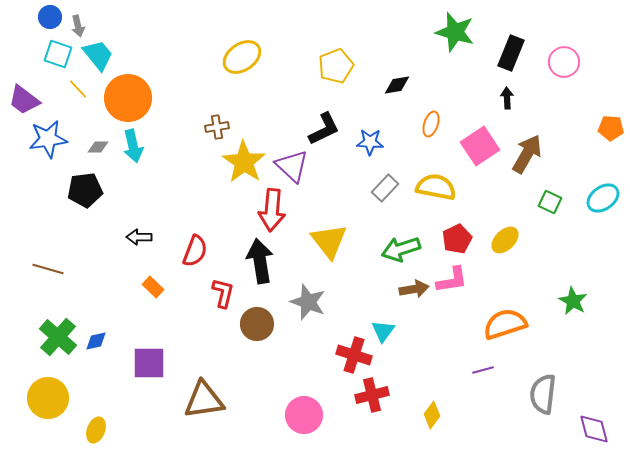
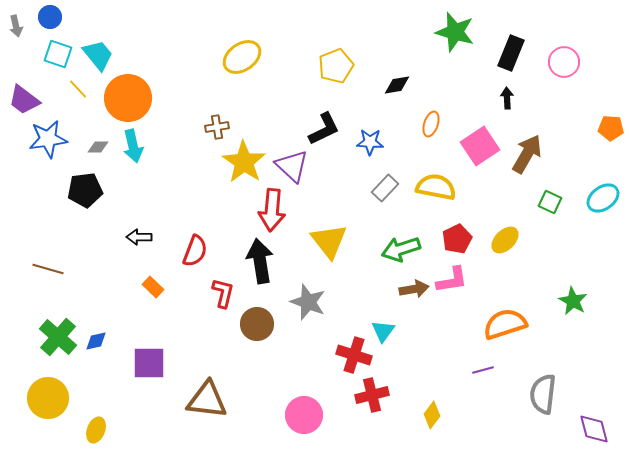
gray arrow at (78, 26): moved 62 px left
brown triangle at (204, 400): moved 3 px right; rotated 15 degrees clockwise
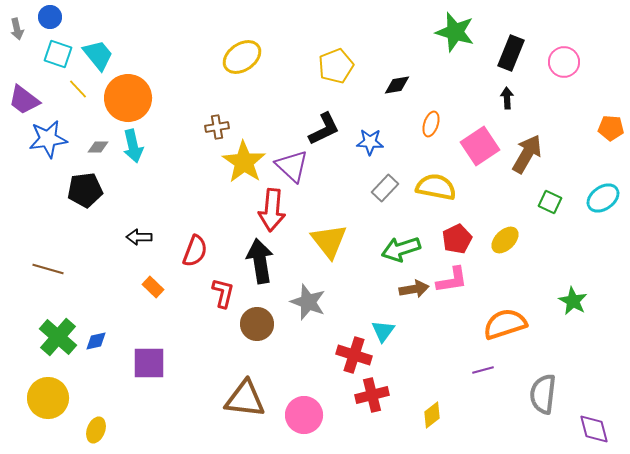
gray arrow at (16, 26): moved 1 px right, 3 px down
brown triangle at (207, 400): moved 38 px right, 1 px up
yellow diamond at (432, 415): rotated 16 degrees clockwise
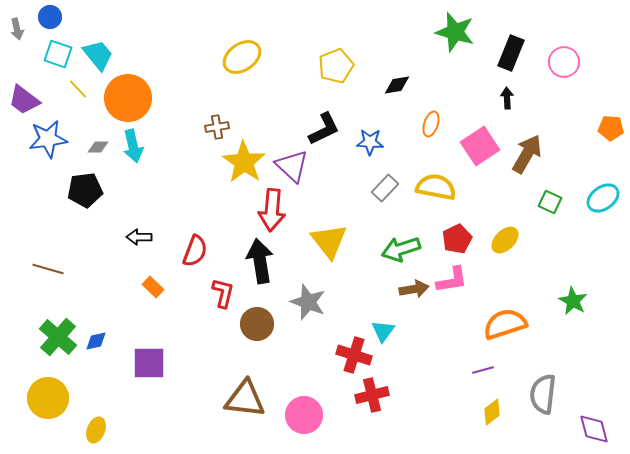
yellow diamond at (432, 415): moved 60 px right, 3 px up
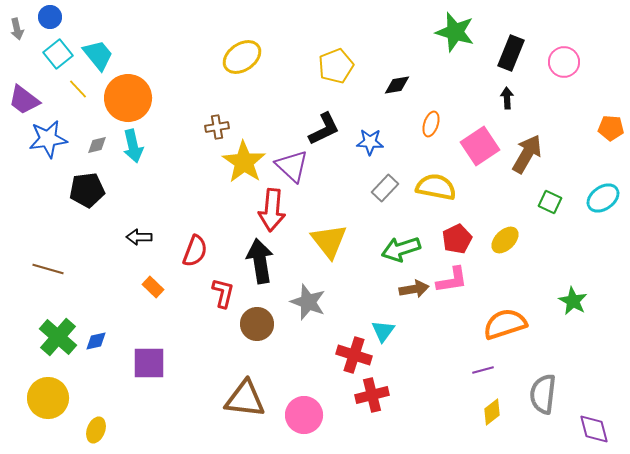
cyan square at (58, 54): rotated 32 degrees clockwise
gray diamond at (98, 147): moved 1 px left, 2 px up; rotated 15 degrees counterclockwise
black pentagon at (85, 190): moved 2 px right
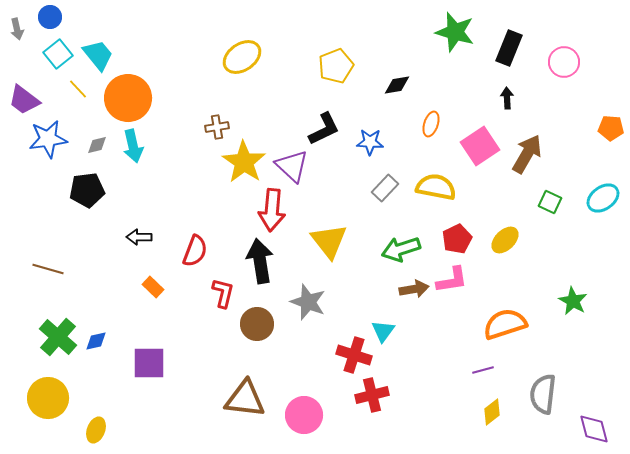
black rectangle at (511, 53): moved 2 px left, 5 px up
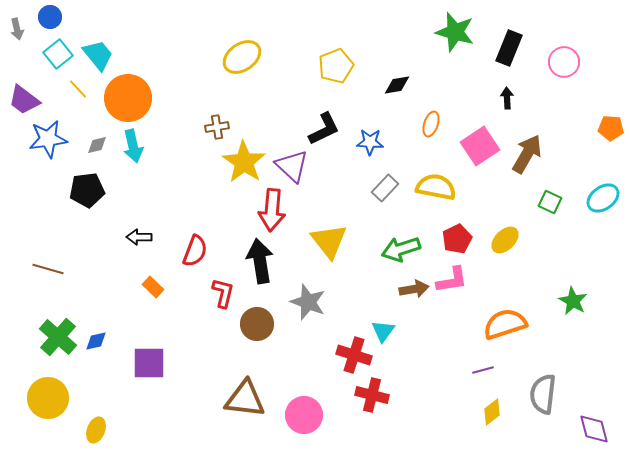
red cross at (372, 395): rotated 28 degrees clockwise
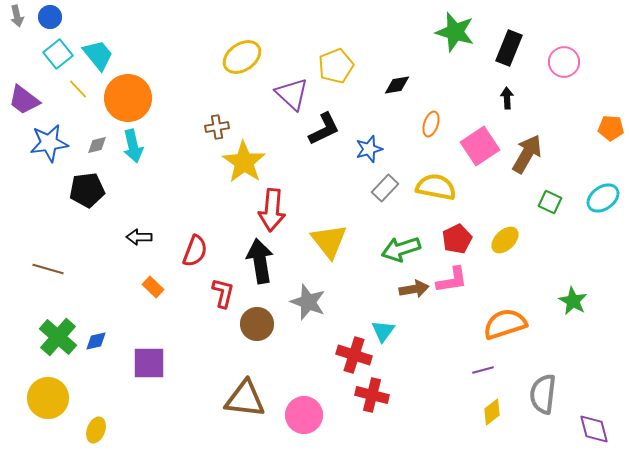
gray arrow at (17, 29): moved 13 px up
blue star at (48, 139): moved 1 px right, 4 px down
blue star at (370, 142): moved 1 px left, 7 px down; rotated 20 degrees counterclockwise
purple triangle at (292, 166): moved 72 px up
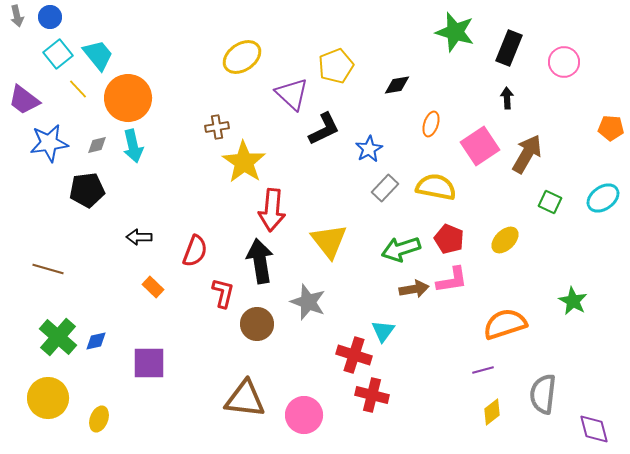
blue star at (369, 149): rotated 12 degrees counterclockwise
red pentagon at (457, 239): moved 8 px left; rotated 24 degrees counterclockwise
yellow ellipse at (96, 430): moved 3 px right, 11 px up
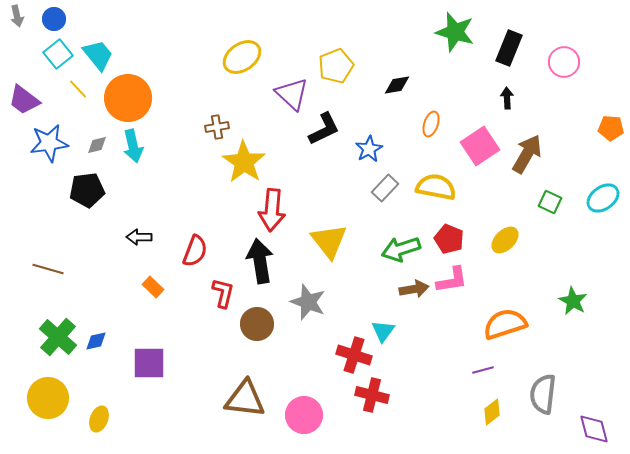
blue circle at (50, 17): moved 4 px right, 2 px down
